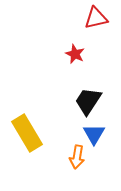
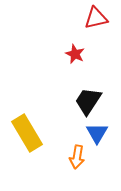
blue triangle: moved 3 px right, 1 px up
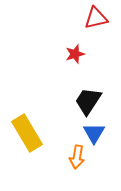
red star: rotated 30 degrees clockwise
blue triangle: moved 3 px left
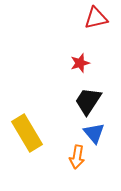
red star: moved 5 px right, 9 px down
blue triangle: rotated 10 degrees counterclockwise
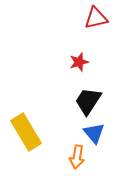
red star: moved 1 px left, 1 px up
yellow rectangle: moved 1 px left, 1 px up
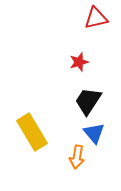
yellow rectangle: moved 6 px right
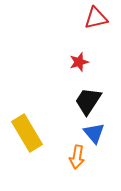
yellow rectangle: moved 5 px left, 1 px down
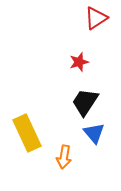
red triangle: rotated 20 degrees counterclockwise
black trapezoid: moved 3 px left, 1 px down
yellow rectangle: rotated 6 degrees clockwise
orange arrow: moved 13 px left
